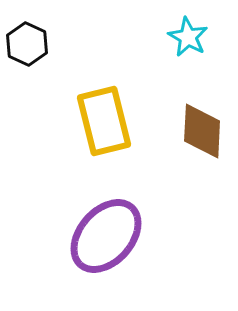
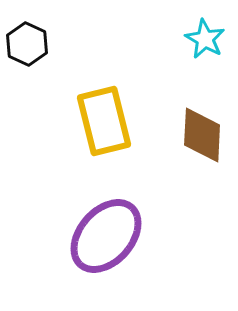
cyan star: moved 17 px right, 2 px down
brown diamond: moved 4 px down
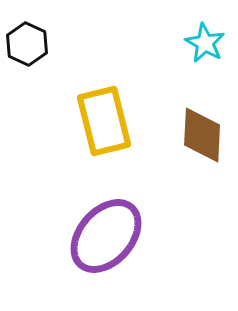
cyan star: moved 4 px down
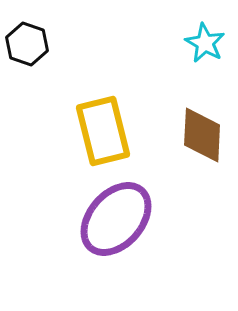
black hexagon: rotated 6 degrees counterclockwise
yellow rectangle: moved 1 px left, 10 px down
purple ellipse: moved 10 px right, 17 px up
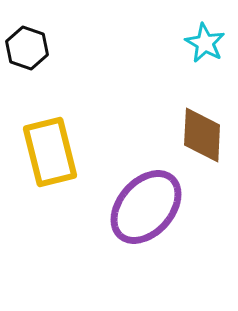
black hexagon: moved 4 px down
yellow rectangle: moved 53 px left, 21 px down
purple ellipse: moved 30 px right, 12 px up
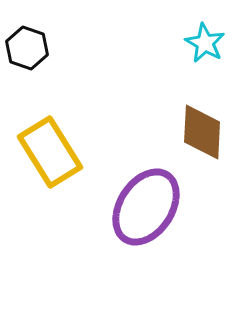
brown diamond: moved 3 px up
yellow rectangle: rotated 18 degrees counterclockwise
purple ellipse: rotated 8 degrees counterclockwise
